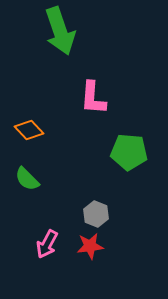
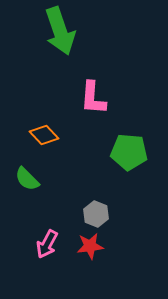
orange diamond: moved 15 px right, 5 px down
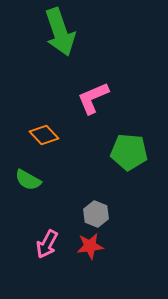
green arrow: moved 1 px down
pink L-shape: rotated 63 degrees clockwise
green semicircle: moved 1 px right, 1 px down; rotated 16 degrees counterclockwise
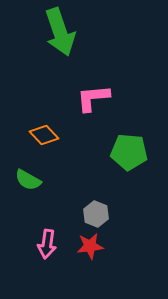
pink L-shape: rotated 18 degrees clockwise
pink arrow: rotated 20 degrees counterclockwise
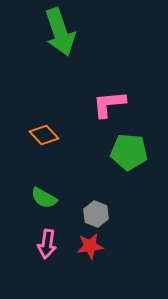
pink L-shape: moved 16 px right, 6 px down
green semicircle: moved 16 px right, 18 px down
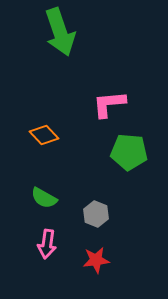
red star: moved 6 px right, 14 px down
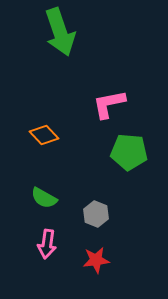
pink L-shape: rotated 6 degrees counterclockwise
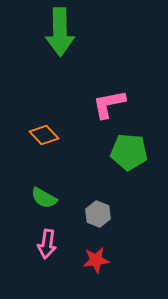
green arrow: rotated 18 degrees clockwise
gray hexagon: moved 2 px right
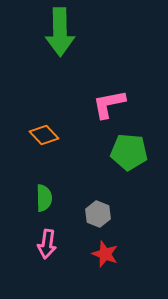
green semicircle: rotated 120 degrees counterclockwise
red star: moved 9 px right, 6 px up; rotated 28 degrees clockwise
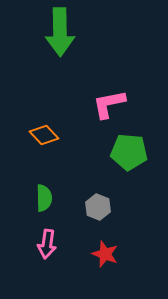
gray hexagon: moved 7 px up
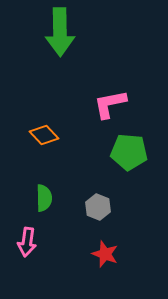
pink L-shape: moved 1 px right
pink arrow: moved 20 px left, 2 px up
